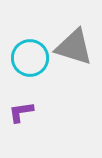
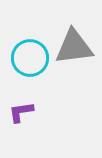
gray triangle: rotated 24 degrees counterclockwise
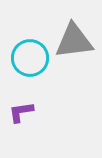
gray triangle: moved 6 px up
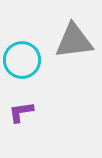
cyan circle: moved 8 px left, 2 px down
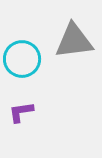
cyan circle: moved 1 px up
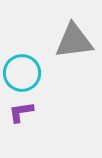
cyan circle: moved 14 px down
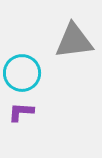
purple L-shape: rotated 12 degrees clockwise
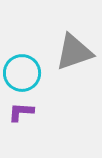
gray triangle: moved 11 px down; rotated 12 degrees counterclockwise
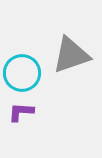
gray triangle: moved 3 px left, 3 px down
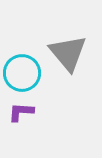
gray triangle: moved 3 px left, 2 px up; rotated 51 degrees counterclockwise
